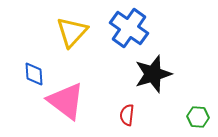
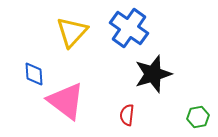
green hexagon: rotated 15 degrees counterclockwise
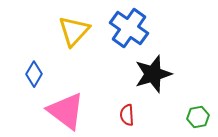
yellow triangle: moved 2 px right, 1 px up
blue diamond: rotated 35 degrees clockwise
pink triangle: moved 10 px down
red semicircle: rotated 10 degrees counterclockwise
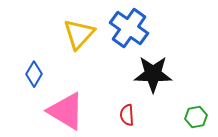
yellow triangle: moved 5 px right, 3 px down
black star: rotated 18 degrees clockwise
pink triangle: rotated 6 degrees counterclockwise
green hexagon: moved 2 px left
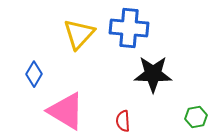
blue cross: rotated 30 degrees counterclockwise
red semicircle: moved 4 px left, 6 px down
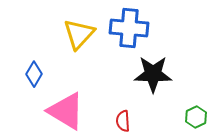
green hexagon: rotated 15 degrees counterclockwise
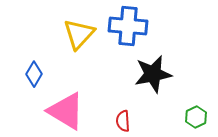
blue cross: moved 1 px left, 2 px up
black star: rotated 12 degrees counterclockwise
